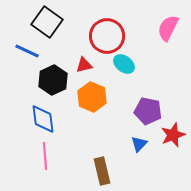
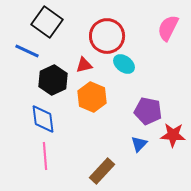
red star: rotated 25 degrees clockwise
brown rectangle: rotated 56 degrees clockwise
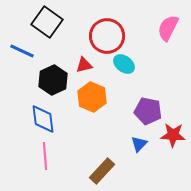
blue line: moved 5 px left
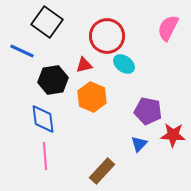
black hexagon: rotated 16 degrees clockwise
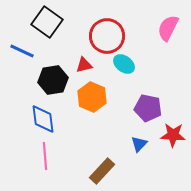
purple pentagon: moved 3 px up
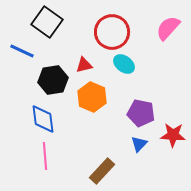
pink semicircle: rotated 16 degrees clockwise
red circle: moved 5 px right, 4 px up
purple pentagon: moved 7 px left, 5 px down
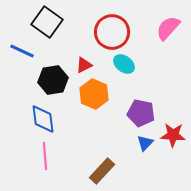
red triangle: rotated 12 degrees counterclockwise
orange hexagon: moved 2 px right, 3 px up
blue triangle: moved 6 px right, 1 px up
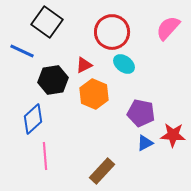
blue diamond: moved 10 px left; rotated 56 degrees clockwise
blue triangle: rotated 18 degrees clockwise
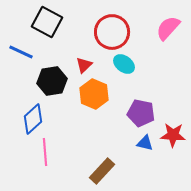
black square: rotated 8 degrees counterclockwise
blue line: moved 1 px left, 1 px down
red triangle: rotated 18 degrees counterclockwise
black hexagon: moved 1 px left, 1 px down
blue triangle: rotated 42 degrees clockwise
pink line: moved 4 px up
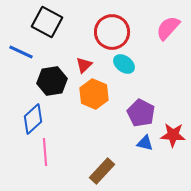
purple pentagon: rotated 16 degrees clockwise
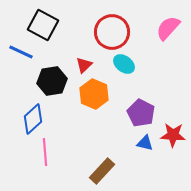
black square: moved 4 px left, 3 px down
